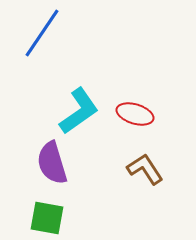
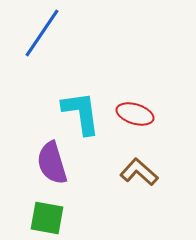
cyan L-shape: moved 2 px right, 2 px down; rotated 63 degrees counterclockwise
brown L-shape: moved 6 px left, 3 px down; rotated 15 degrees counterclockwise
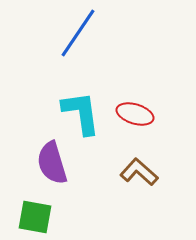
blue line: moved 36 px right
green square: moved 12 px left, 1 px up
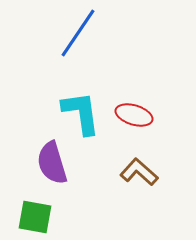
red ellipse: moved 1 px left, 1 px down
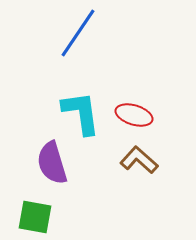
brown L-shape: moved 12 px up
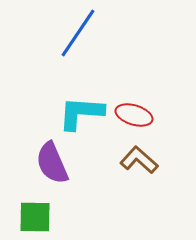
cyan L-shape: rotated 78 degrees counterclockwise
purple semicircle: rotated 6 degrees counterclockwise
green square: rotated 9 degrees counterclockwise
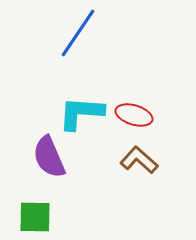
purple semicircle: moved 3 px left, 6 px up
